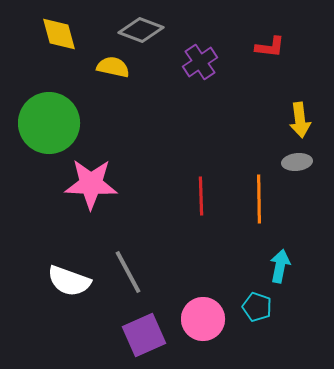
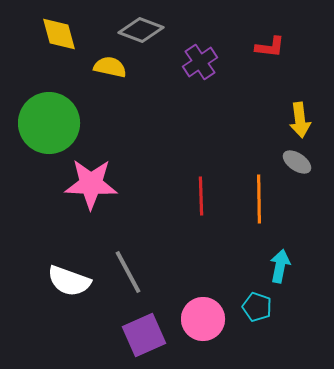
yellow semicircle: moved 3 px left
gray ellipse: rotated 40 degrees clockwise
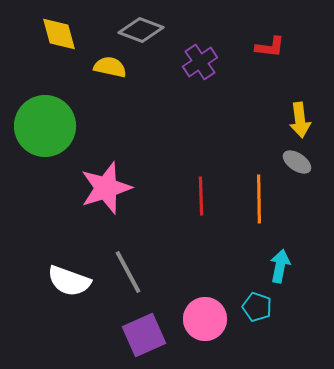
green circle: moved 4 px left, 3 px down
pink star: moved 15 px right, 4 px down; rotated 20 degrees counterclockwise
pink circle: moved 2 px right
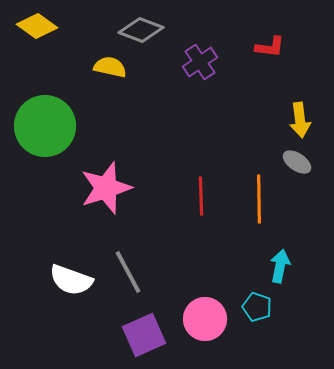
yellow diamond: moved 22 px left, 8 px up; rotated 39 degrees counterclockwise
white semicircle: moved 2 px right, 1 px up
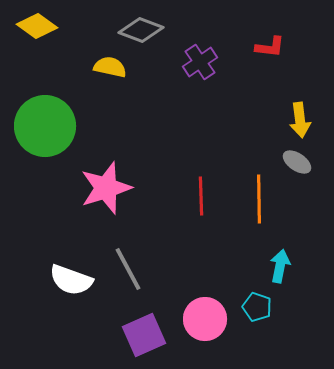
gray line: moved 3 px up
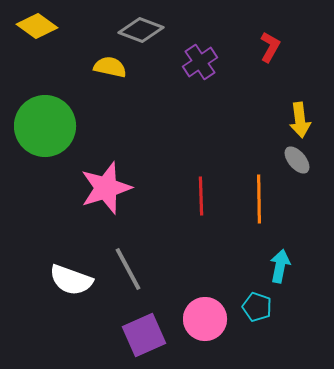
red L-shape: rotated 68 degrees counterclockwise
gray ellipse: moved 2 px up; rotated 16 degrees clockwise
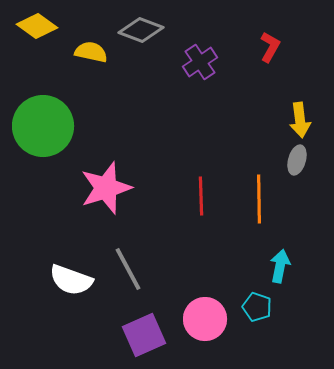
yellow semicircle: moved 19 px left, 15 px up
green circle: moved 2 px left
gray ellipse: rotated 56 degrees clockwise
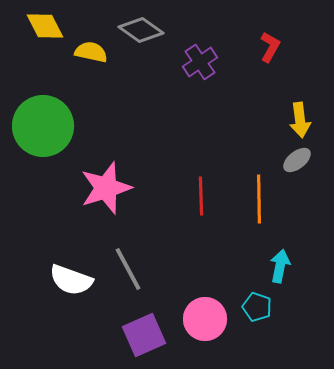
yellow diamond: moved 8 px right; rotated 27 degrees clockwise
gray diamond: rotated 15 degrees clockwise
gray ellipse: rotated 36 degrees clockwise
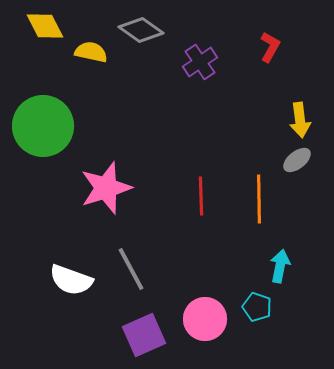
gray line: moved 3 px right
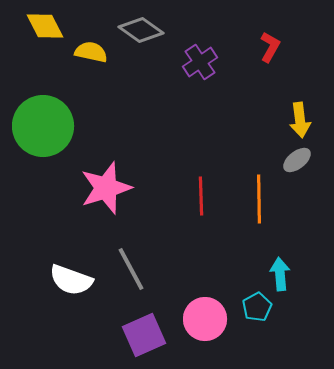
cyan arrow: moved 8 px down; rotated 16 degrees counterclockwise
cyan pentagon: rotated 24 degrees clockwise
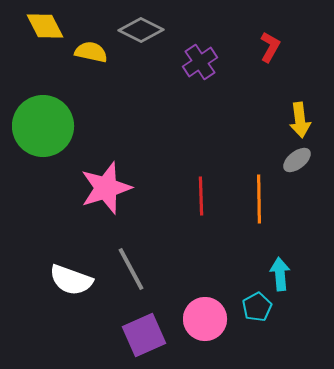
gray diamond: rotated 9 degrees counterclockwise
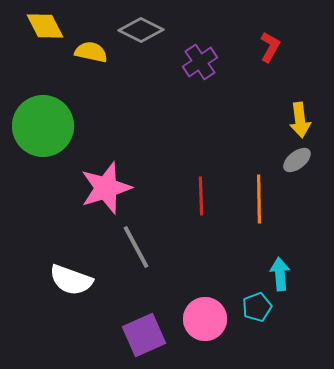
gray line: moved 5 px right, 22 px up
cyan pentagon: rotated 8 degrees clockwise
